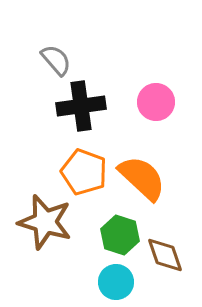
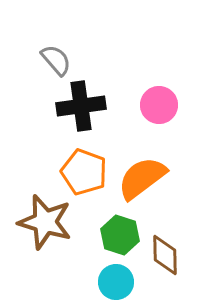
pink circle: moved 3 px right, 3 px down
orange semicircle: rotated 80 degrees counterclockwise
brown diamond: rotated 18 degrees clockwise
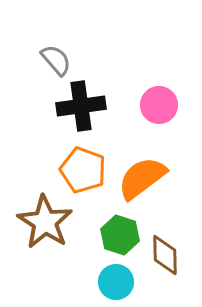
orange pentagon: moved 1 px left, 2 px up
brown star: rotated 16 degrees clockwise
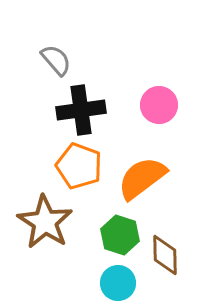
black cross: moved 4 px down
orange pentagon: moved 4 px left, 4 px up
cyan circle: moved 2 px right, 1 px down
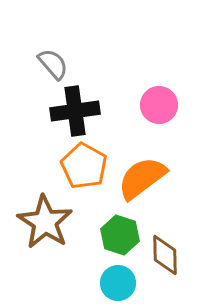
gray semicircle: moved 3 px left, 4 px down
black cross: moved 6 px left, 1 px down
orange pentagon: moved 5 px right; rotated 9 degrees clockwise
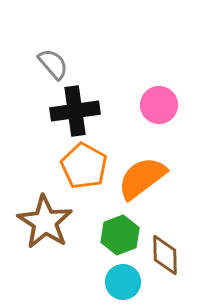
green hexagon: rotated 21 degrees clockwise
cyan circle: moved 5 px right, 1 px up
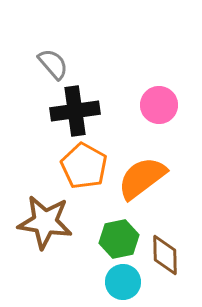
brown star: rotated 24 degrees counterclockwise
green hexagon: moved 1 px left, 4 px down; rotated 9 degrees clockwise
